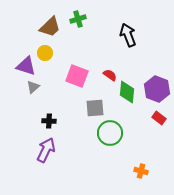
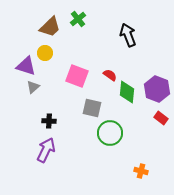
green cross: rotated 21 degrees counterclockwise
gray square: moved 3 px left; rotated 18 degrees clockwise
red rectangle: moved 2 px right
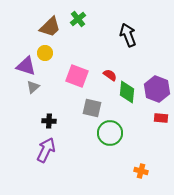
red rectangle: rotated 32 degrees counterclockwise
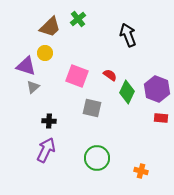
green diamond: rotated 20 degrees clockwise
green circle: moved 13 px left, 25 px down
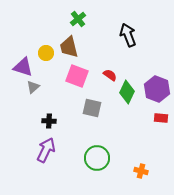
brown trapezoid: moved 19 px right, 20 px down; rotated 120 degrees clockwise
yellow circle: moved 1 px right
purple triangle: moved 3 px left, 1 px down
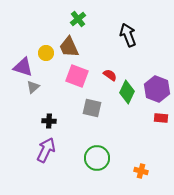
brown trapezoid: rotated 10 degrees counterclockwise
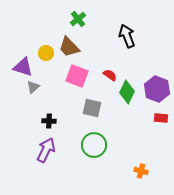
black arrow: moved 1 px left, 1 px down
brown trapezoid: rotated 20 degrees counterclockwise
green circle: moved 3 px left, 13 px up
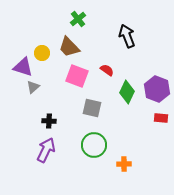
yellow circle: moved 4 px left
red semicircle: moved 3 px left, 5 px up
orange cross: moved 17 px left, 7 px up; rotated 16 degrees counterclockwise
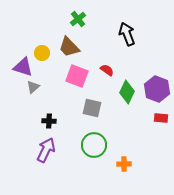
black arrow: moved 2 px up
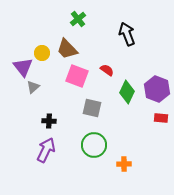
brown trapezoid: moved 2 px left, 2 px down
purple triangle: rotated 35 degrees clockwise
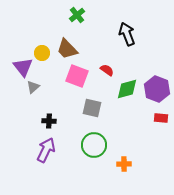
green cross: moved 1 px left, 4 px up
green diamond: moved 3 px up; rotated 50 degrees clockwise
